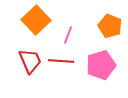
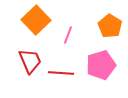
orange pentagon: rotated 10 degrees clockwise
red line: moved 12 px down
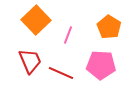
orange pentagon: moved 1 px left, 1 px down
pink pentagon: rotated 20 degrees clockwise
red line: rotated 20 degrees clockwise
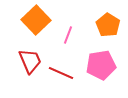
orange pentagon: moved 1 px left, 2 px up
pink pentagon: rotated 12 degrees counterclockwise
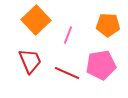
orange pentagon: rotated 30 degrees counterclockwise
red line: moved 6 px right
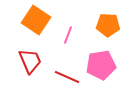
orange square: rotated 12 degrees counterclockwise
red line: moved 4 px down
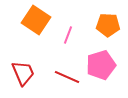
red trapezoid: moved 7 px left, 12 px down
pink pentagon: rotated 8 degrees counterclockwise
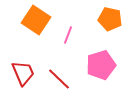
orange pentagon: moved 2 px right, 6 px up; rotated 10 degrees clockwise
red line: moved 8 px left, 2 px down; rotated 20 degrees clockwise
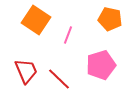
red trapezoid: moved 3 px right, 2 px up
